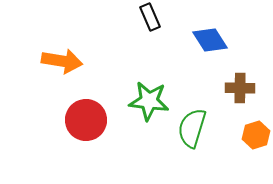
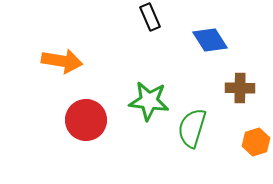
orange hexagon: moved 7 px down
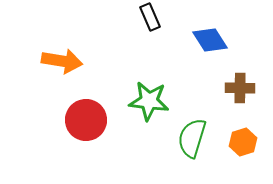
green semicircle: moved 10 px down
orange hexagon: moved 13 px left
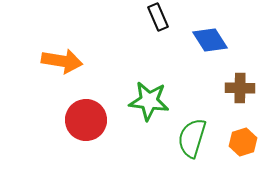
black rectangle: moved 8 px right
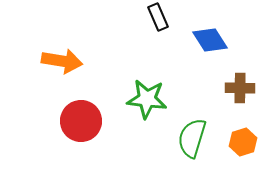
green star: moved 2 px left, 2 px up
red circle: moved 5 px left, 1 px down
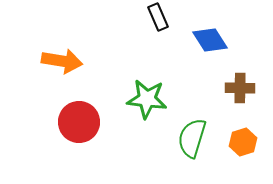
red circle: moved 2 px left, 1 px down
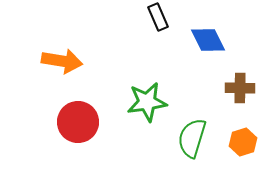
blue diamond: moved 2 px left; rotated 6 degrees clockwise
green star: moved 3 px down; rotated 15 degrees counterclockwise
red circle: moved 1 px left
